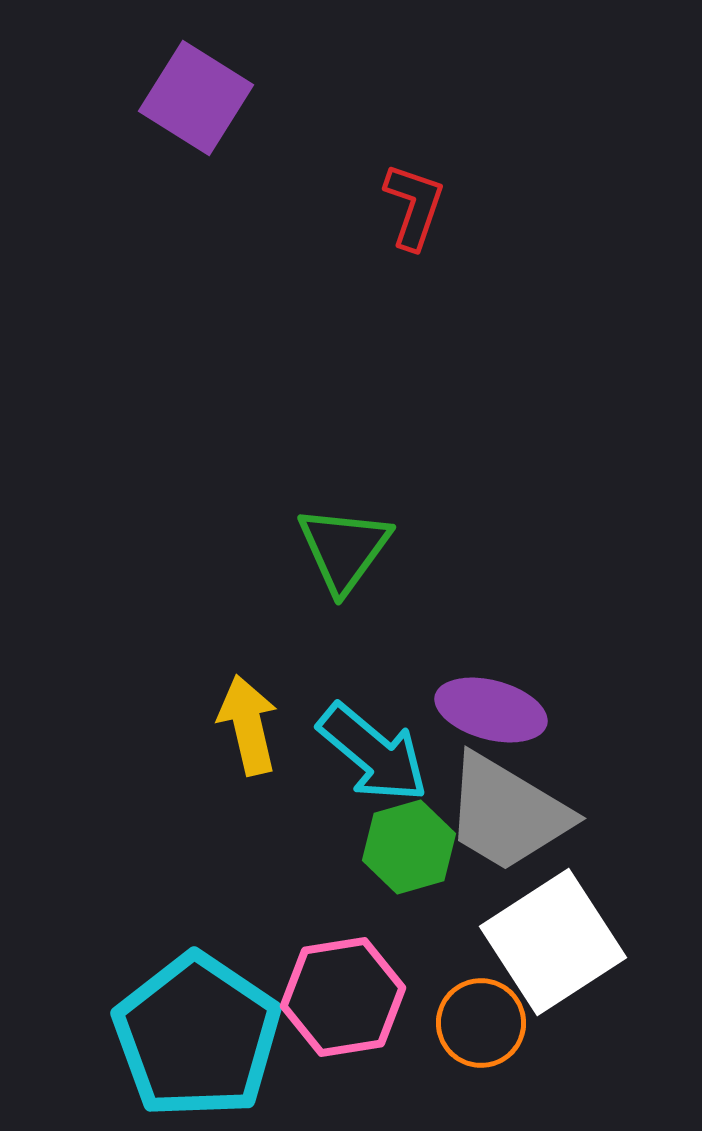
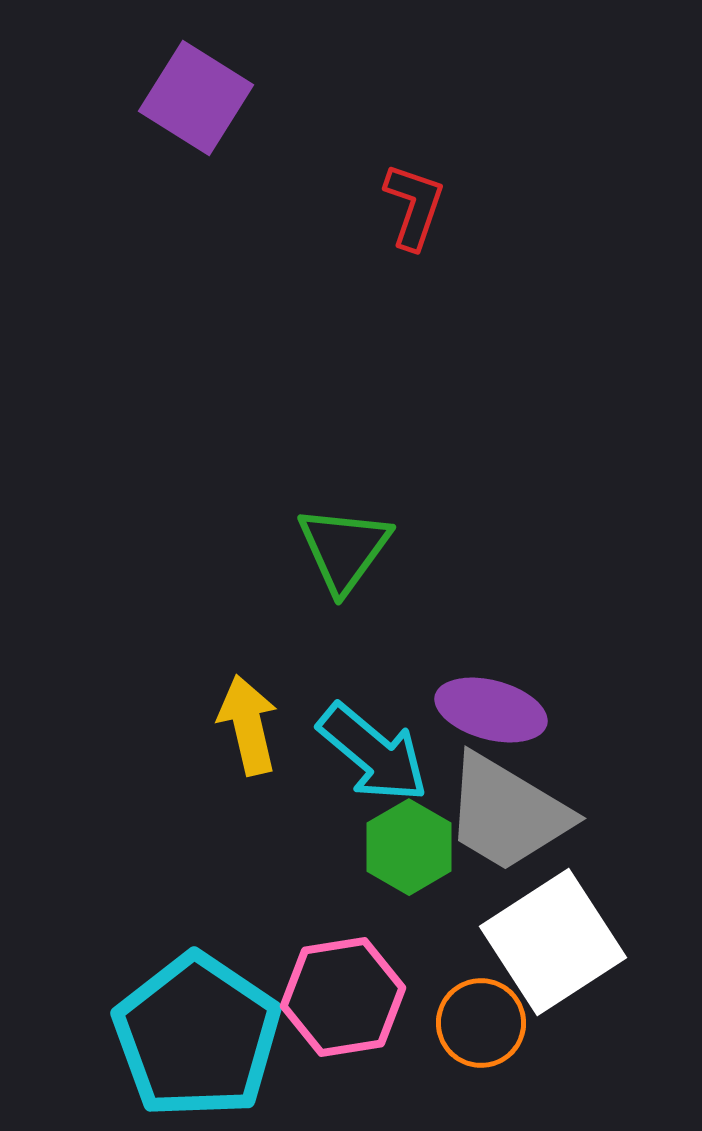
green hexagon: rotated 14 degrees counterclockwise
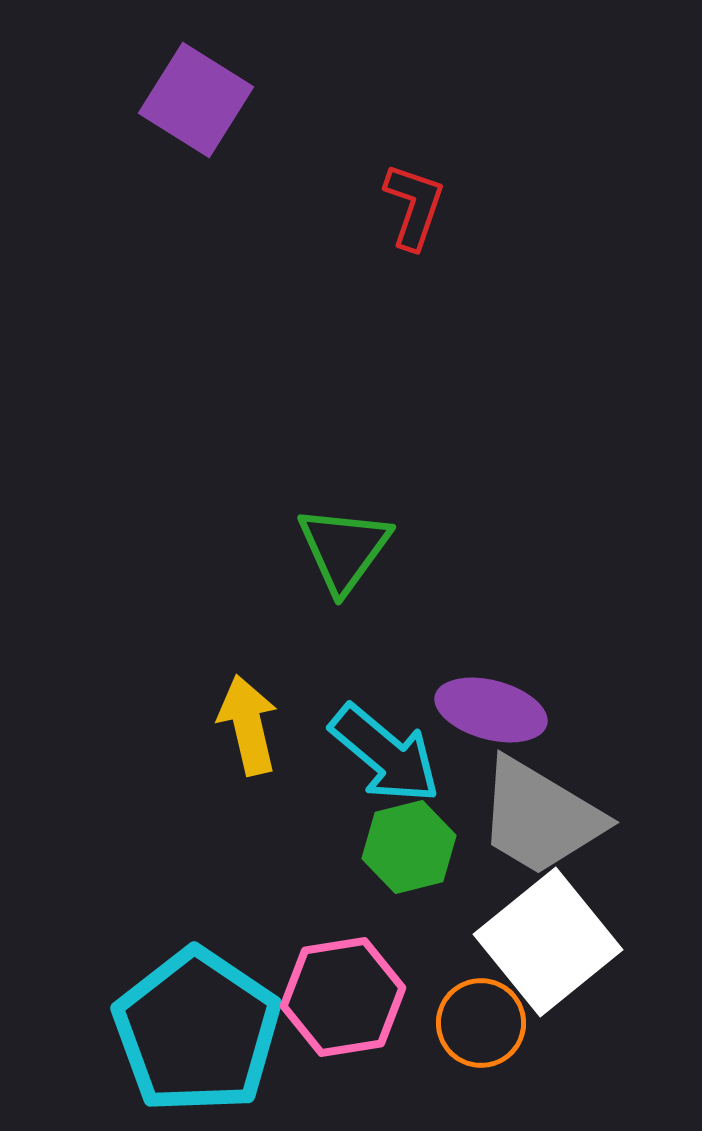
purple square: moved 2 px down
cyan arrow: moved 12 px right, 1 px down
gray trapezoid: moved 33 px right, 4 px down
green hexagon: rotated 16 degrees clockwise
white square: moved 5 px left; rotated 6 degrees counterclockwise
cyan pentagon: moved 5 px up
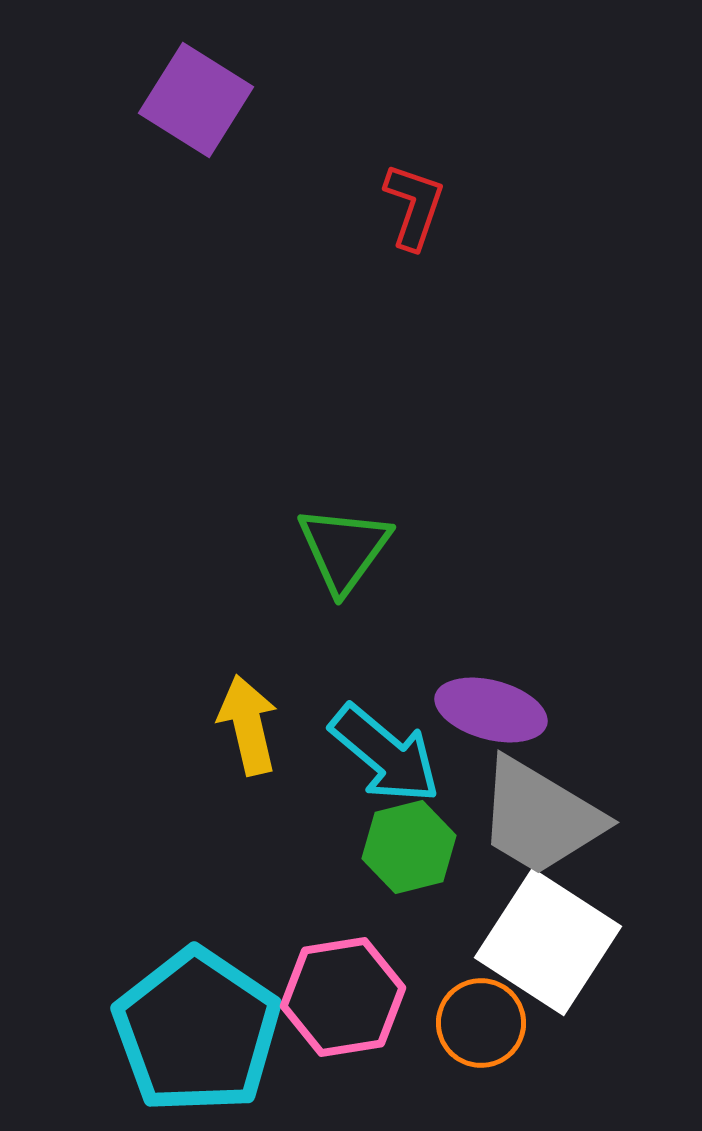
white square: rotated 18 degrees counterclockwise
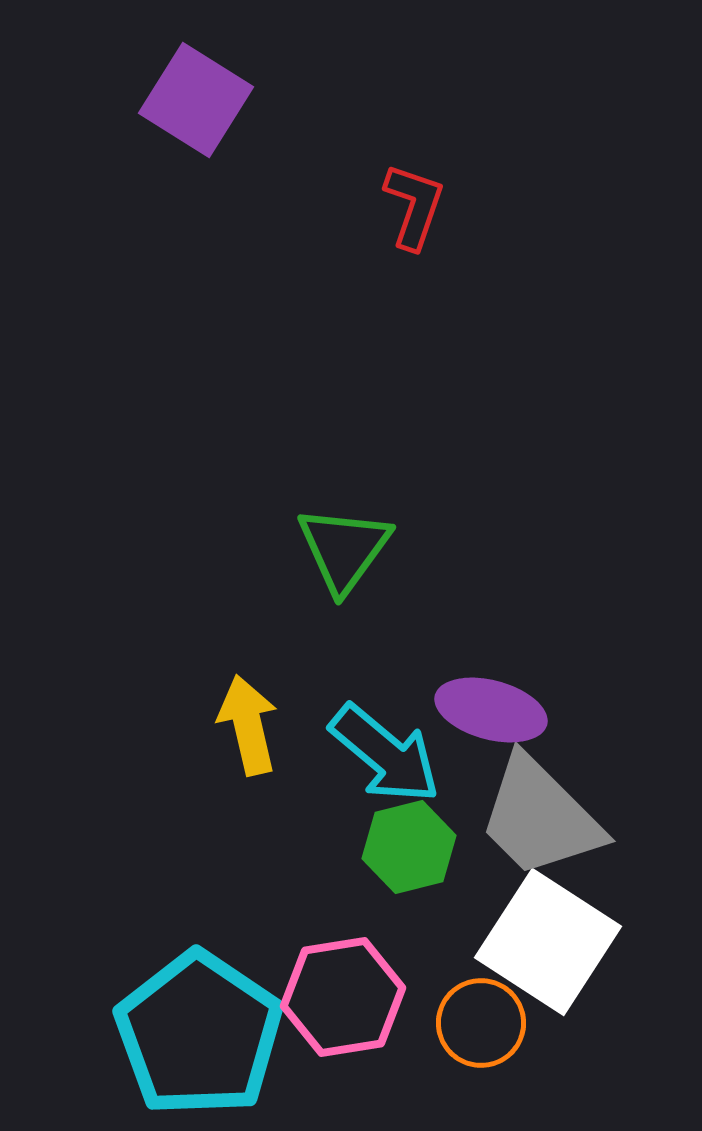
gray trapezoid: rotated 14 degrees clockwise
cyan pentagon: moved 2 px right, 3 px down
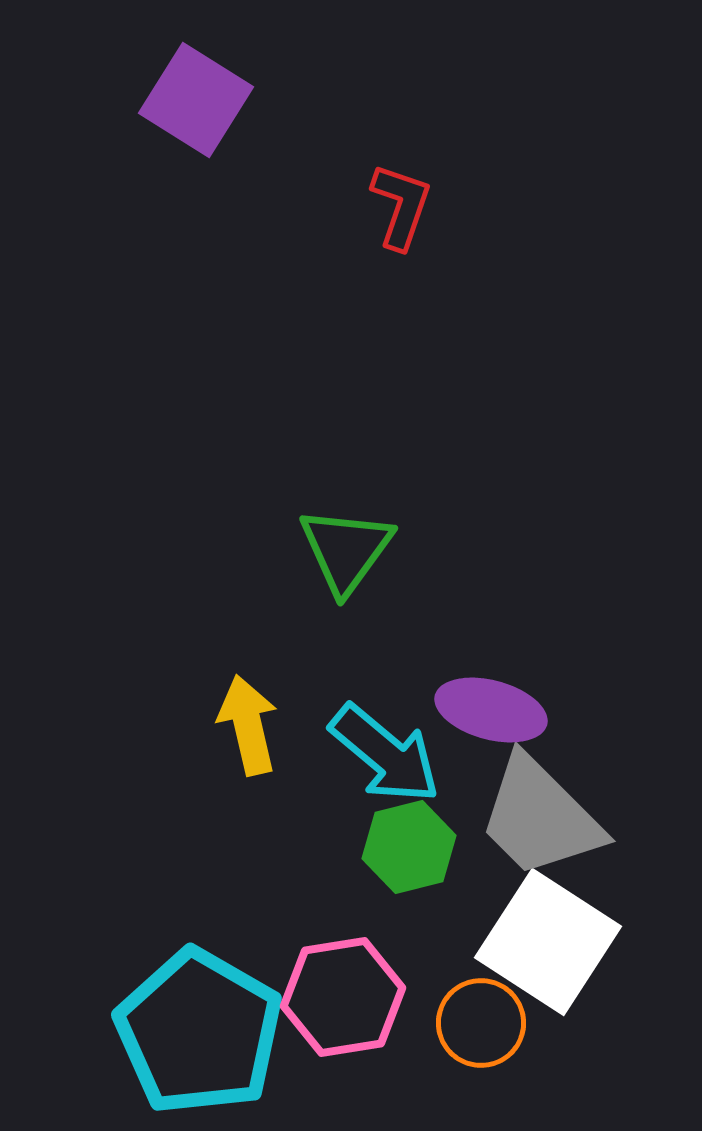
red L-shape: moved 13 px left
green triangle: moved 2 px right, 1 px down
cyan pentagon: moved 2 px up; rotated 4 degrees counterclockwise
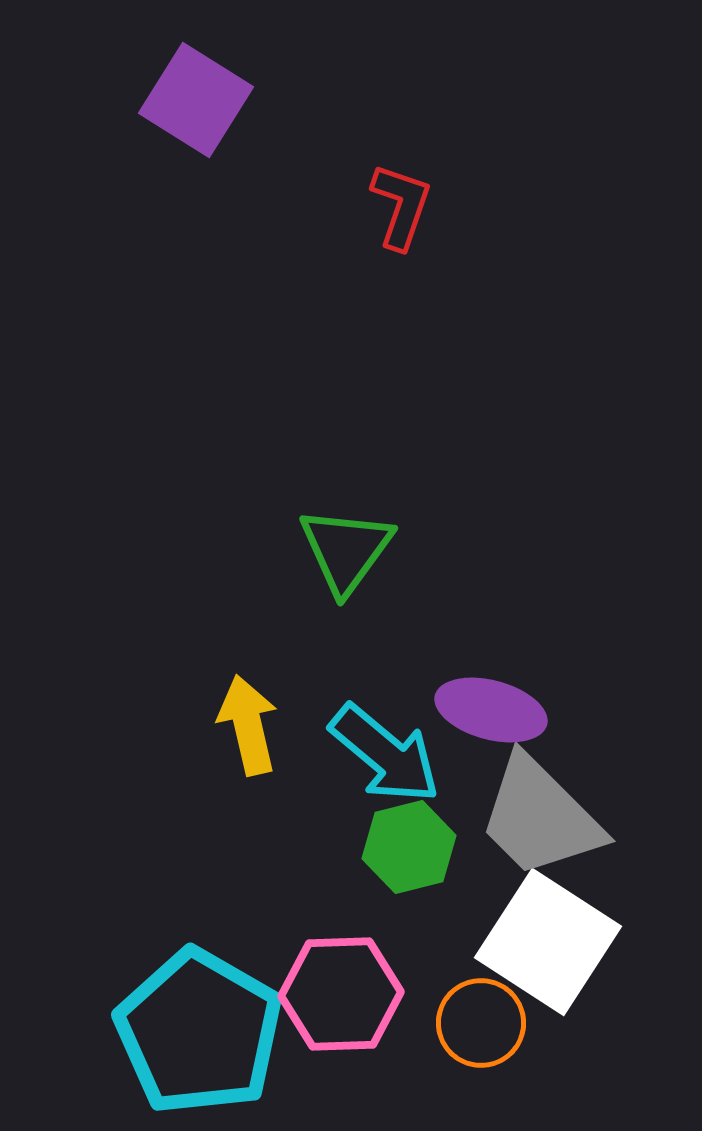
pink hexagon: moved 2 px left, 3 px up; rotated 7 degrees clockwise
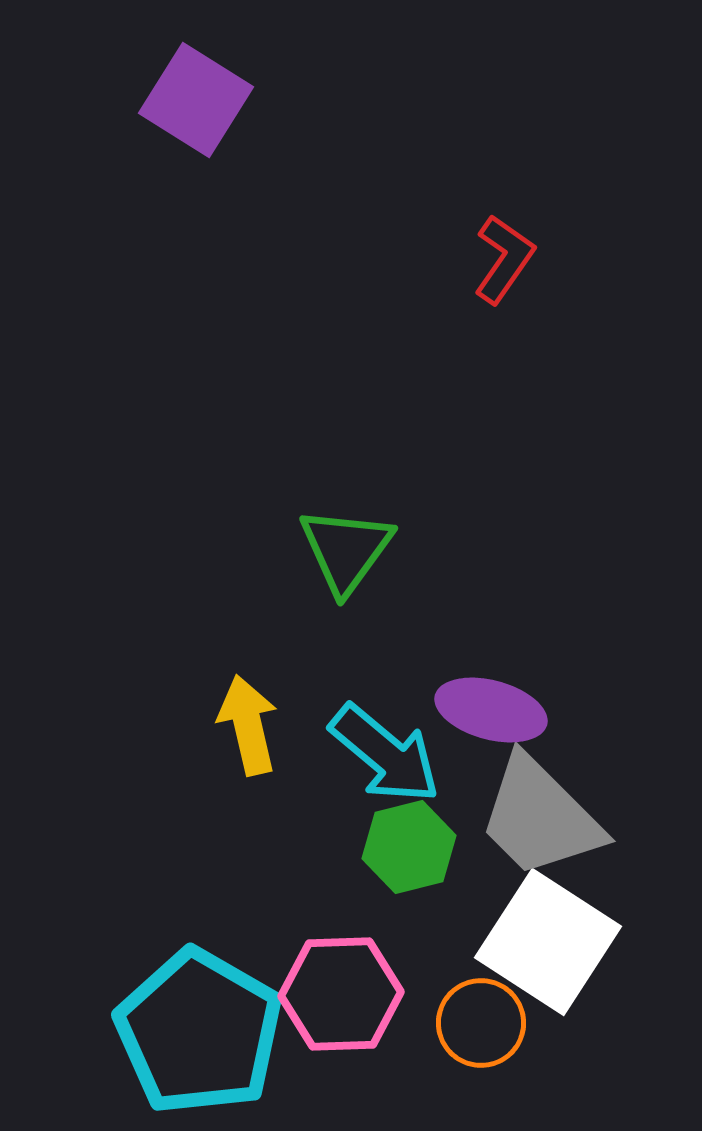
red L-shape: moved 103 px right, 53 px down; rotated 16 degrees clockwise
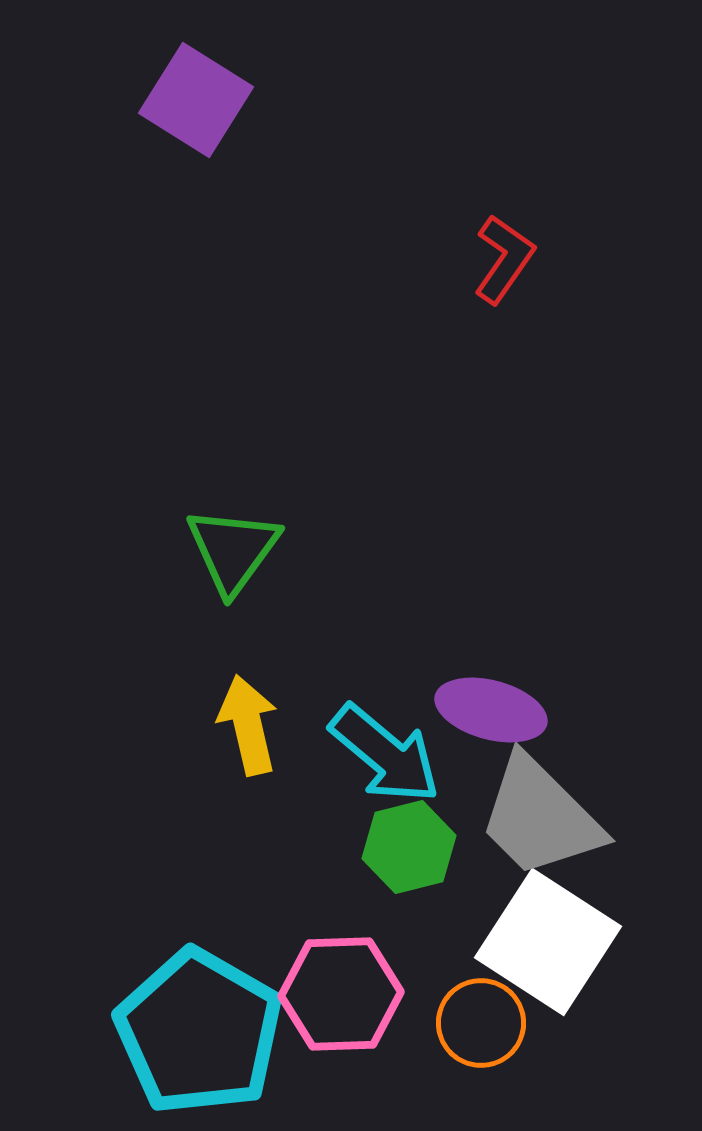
green triangle: moved 113 px left
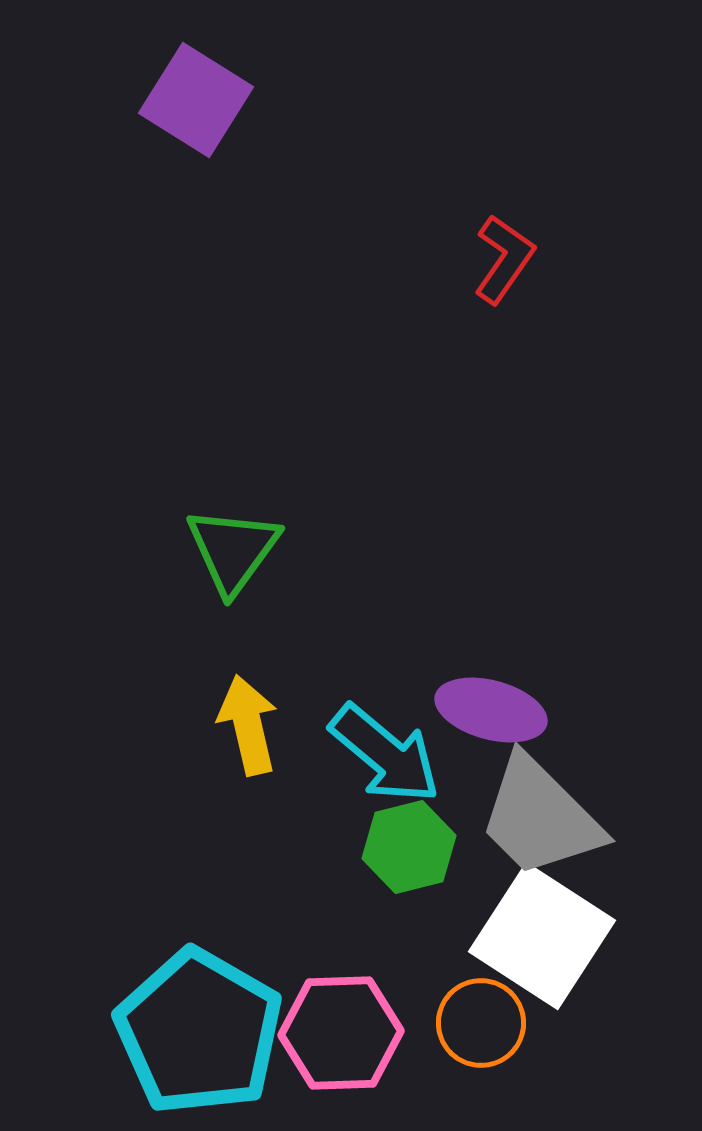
white square: moved 6 px left, 6 px up
pink hexagon: moved 39 px down
